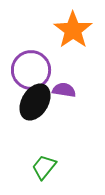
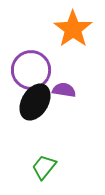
orange star: moved 1 px up
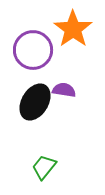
purple circle: moved 2 px right, 20 px up
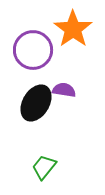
black ellipse: moved 1 px right, 1 px down
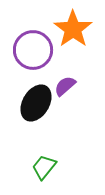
purple semicircle: moved 1 px right, 4 px up; rotated 50 degrees counterclockwise
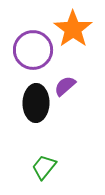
black ellipse: rotated 30 degrees counterclockwise
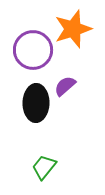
orange star: rotated 18 degrees clockwise
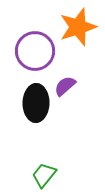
orange star: moved 5 px right, 2 px up
purple circle: moved 2 px right, 1 px down
green trapezoid: moved 8 px down
